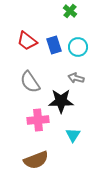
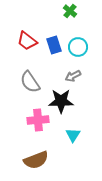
gray arrow: moved 3 px left, 2 px up; rotated 42 degrees counterclockwise
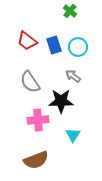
gray arrow: rotated 63 degrees clockwise
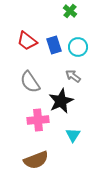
black star: rotated 25 degrees counterclockwise
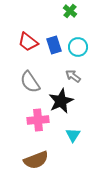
red trapezoid: moved 1 px right, 1 px down
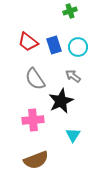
green cross: rotated 32 degrees clockwise
gray semicircle: moved 5 px right, 3 px up
pink cross: moved 5 px left
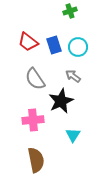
brown semicircle: rotated 80 degrees counterclockwise
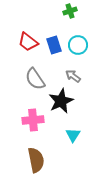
cyan circle: moved 2 px up
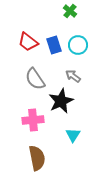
green cross: rotated 32 degrees counterclockwise
brown semicircle: moved 1 px right, 2 px up
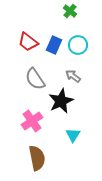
blue rectangle: rotated 42 degrees clockwise
pink cross: moved 1 px left, 1 px down; rotated 30 degrees counterclockwise
